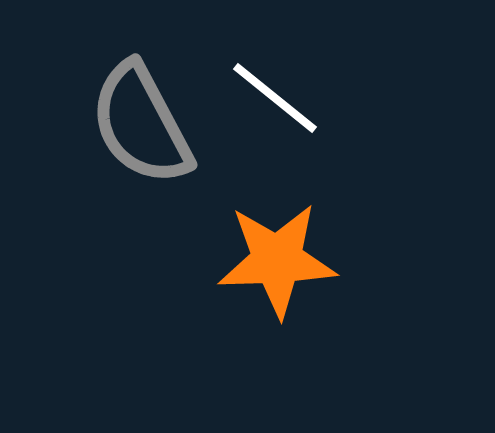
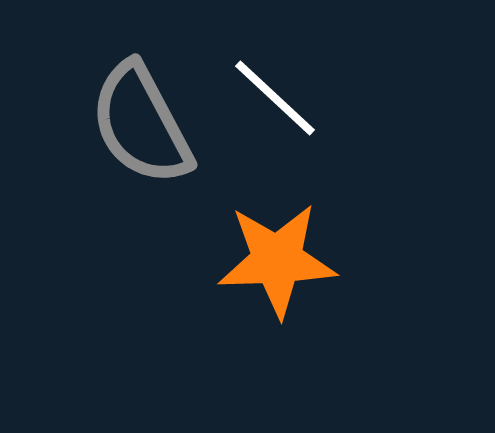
white line: rotated 4 degrees clockwise
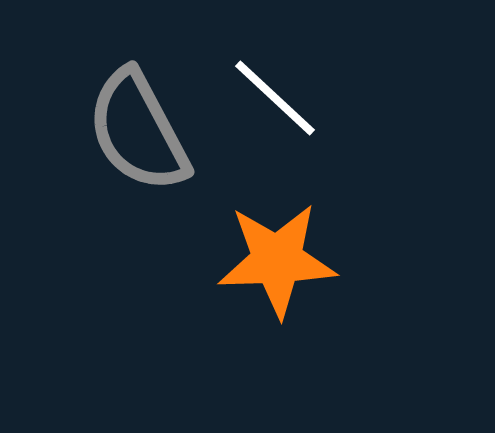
gray semicircle: moved 3 px left, 7 px down
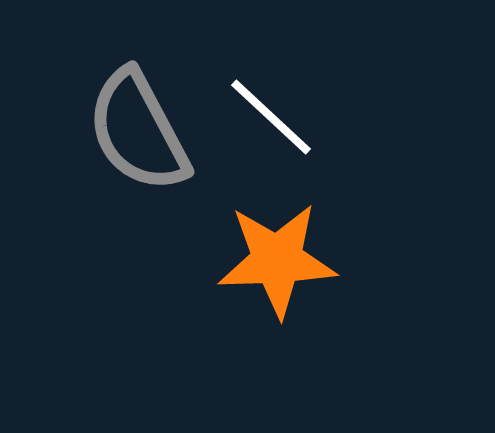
white line: moved 4 px left, 19 px down
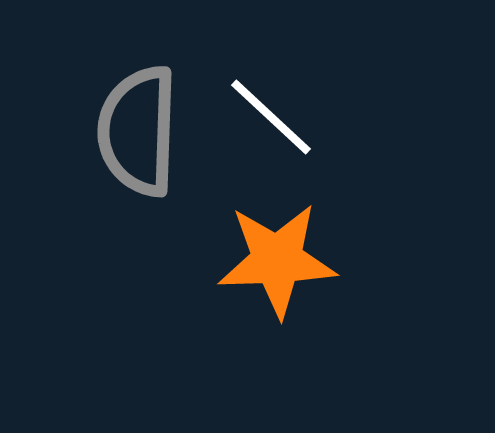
gray semicircle: rotated 30 degrees clockwise
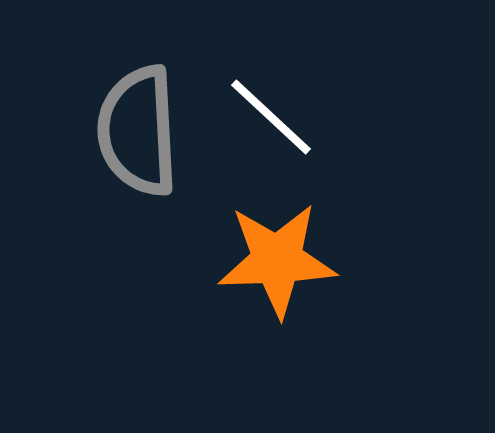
gray semicircle: rotated 5 degrees counterclockwise
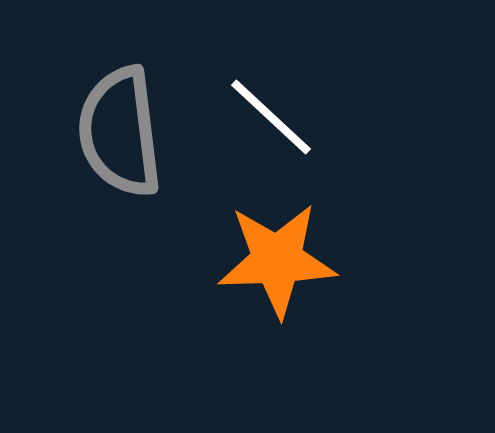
gray semicircle: moved 18 px left, 1 px down; rotated 4 degrees counterclockwise
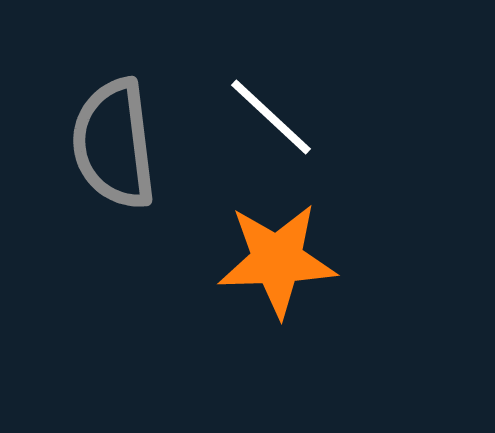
gray semicircle: moved 6 px left, 12 px down
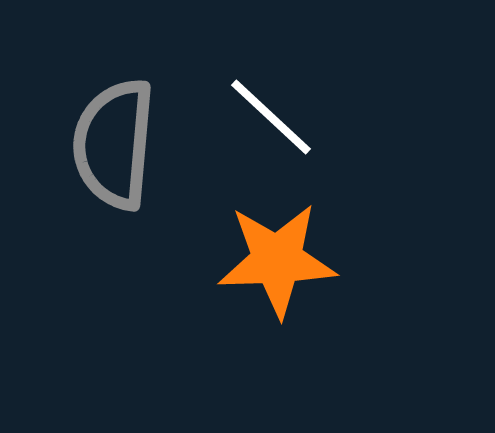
gray semicircle: rotated 12 degrees clockwise
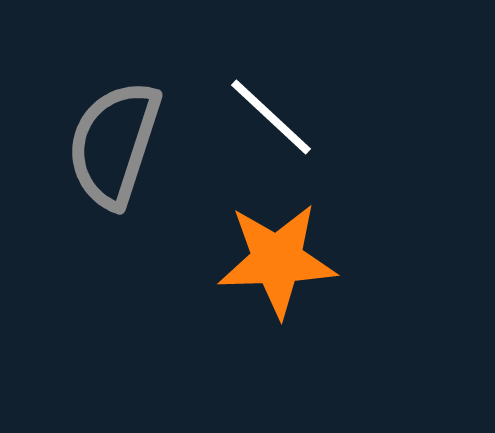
gray semicircle: rotated 13 degrees clockwise
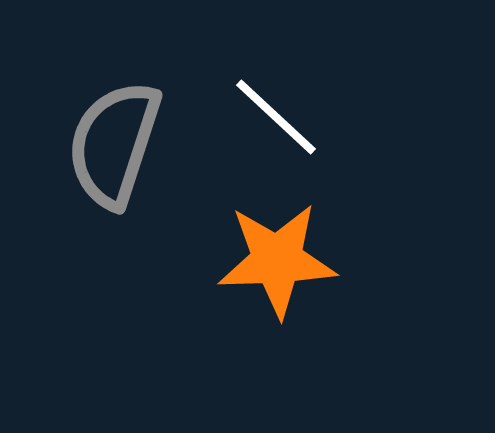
white line: moved 5 px right
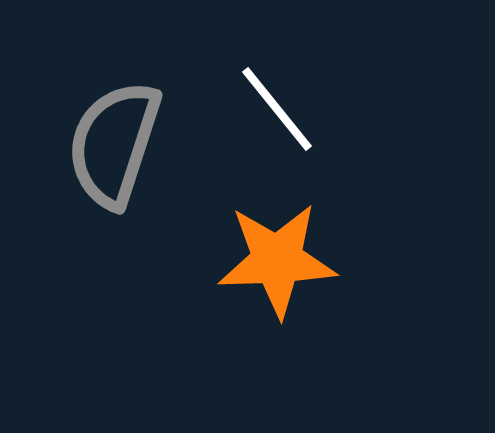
white line: moved 1 px right, 8 px up; rotated 8 degrees clockwise
